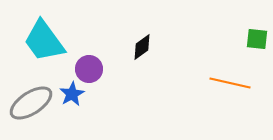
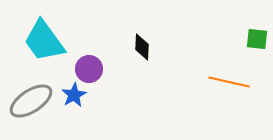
black diamond: rotated 52 degrees counterclockwise
orange line: moved 1 px left, 1 px up
blue star: moved 2 px right, 1 px down
gray ellipse: moved 2 px up
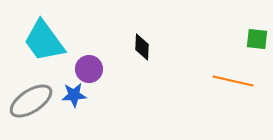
orange line: moved 4 px right, 1 px up
blue star: rotated 25 degrees clockwise
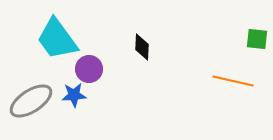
cyan trapezoid: moved 13 px right, 2 px up
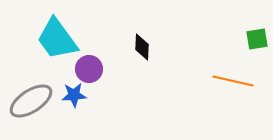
green square: rotated 15 degrees counterclockwise
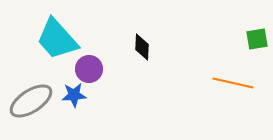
cyan trapezoid: rotated 6 degrees counterclockwise
orange line: moved 2 px down
